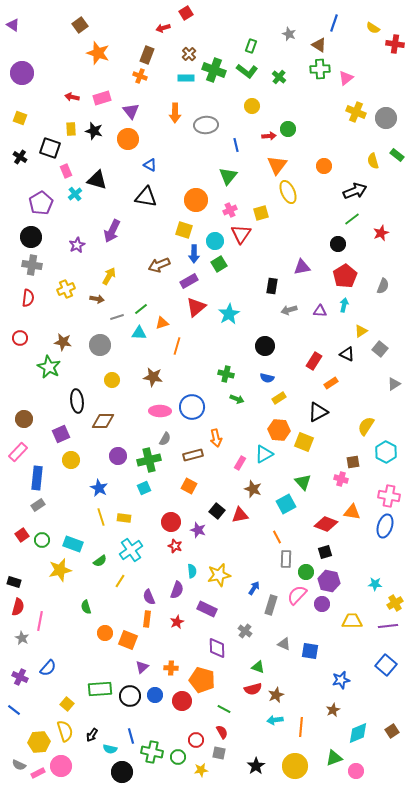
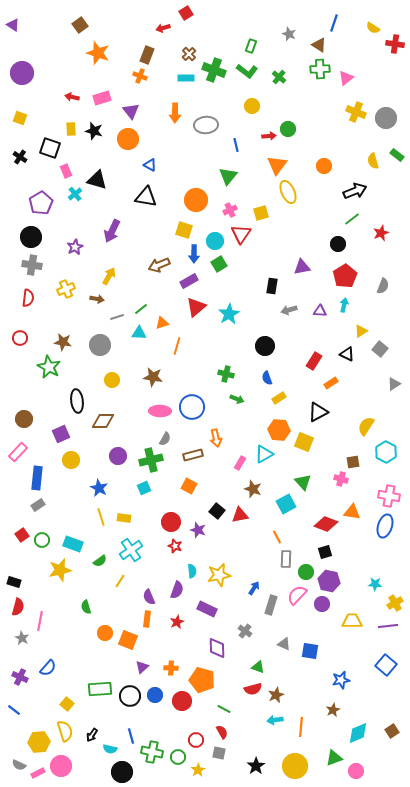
purple star at (77, 245): moved 2 px left, 2 px down
blue semicircle at (267, 378): rotated 56 degrees clockwise
green cross at (149, 460): moved 2 px right
yellow star at (201, 770): moved 3 px left; rotated 24 degrees counterclockwise
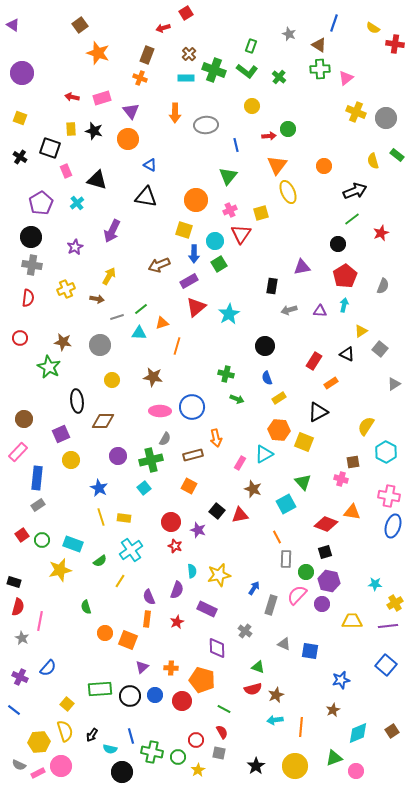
orange cross at (140, 76): moved 2 px down
cyan cross at (75, 194): moved 2 px right, 9 px down
cyan square at (144, 488): rotated 16 degrees counterclockwise
blue ellipse at (385, 526): moved 8 px right
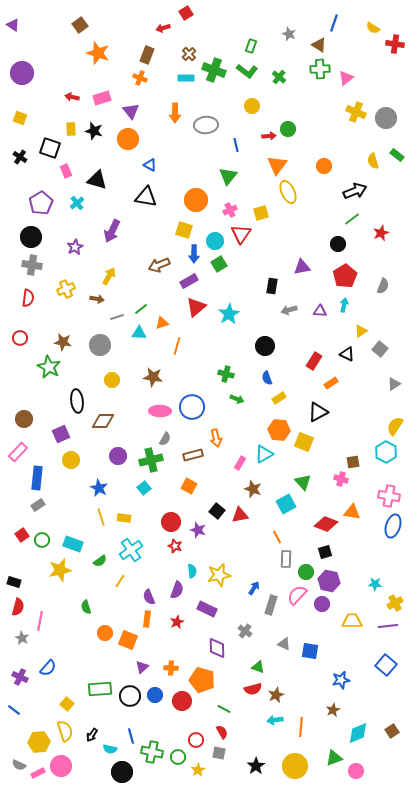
yellow semicircle at (366, 426): moved 29 px right
